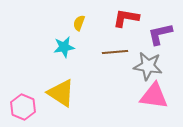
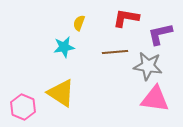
pink triangle: moved 1 px right, 3 px down
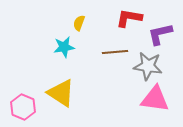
red L-shape: moved 3 px right
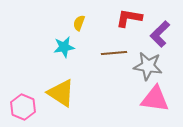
purple L-shape: rotated 32 degrees counterclockwise
brown line: moved 1 px left, 1 px down
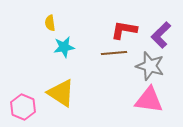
red L-shape: moved 5 px left, 12 px down
yellow semicircle: moved 29 px left; rotated 28 degrees counterclockwise
purple L-shape: moved 1 px right, 1 px down
gray star: moved 2 px right; rotated 8 degrees clockwise
pink triangle: moved 6 px left, 1 px down
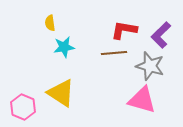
pink triangle: moved 7 px left; rotated 8 degrees clockwise
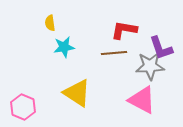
purple L-shape: moved 13 px down; rotated 64 degrees counterclockwise
gray star: rotated 20 degrees counterclockwise
yellow triangle: moved 16 px right
pink triangle: rotated 12 degrees clockwise
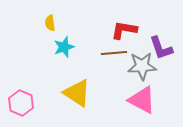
cyan star: rotated 10 degrees counterclockwise
gray star: moved 8 px left
pink hexagon: moved 2 px left, 4 px up
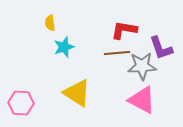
brown line: moved 3 px right
pink hexagon: rotated 20 degrees counterclockwise
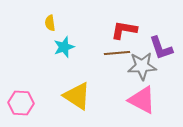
yellow triangle: moved 3 px down
